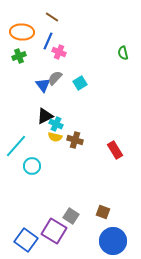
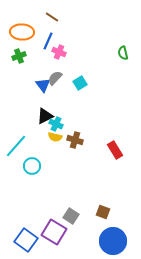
purple square: moved 1 px down
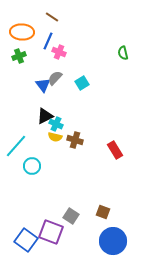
cyan square: moved 2 px right
purple square: moved 3 px left; rotated 10 degrees counterclockwise
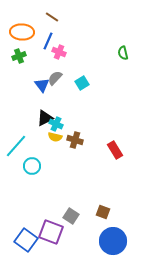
blue triangle: moved 1 px left
black triangle: moved 2 px down
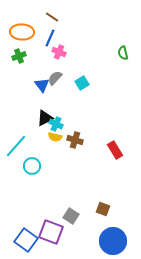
blue line: moved 2 px right, 3 px up
brown square: moved 3 px up
